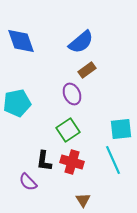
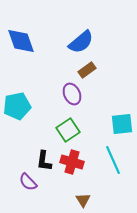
cyan pentagon: moved 3 px down
cyan square: moved 1 px right, 5 px up
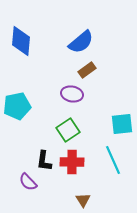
blue diamond: rotated 24 degrees clockwise
purple ellipse: rotated 55 degrees counterclockwise
red cross: rotated 15 degrees counterclockwise
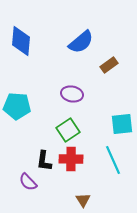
brown rectangle: moved 22 px right, 5 px up
cyan pentagon: rotated 16 degrees clockwise
red cross: moved 1 px left, 3 px up
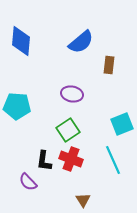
brown rectangle: rotated 48 degrees counterclockwise
cyan square: rotated 15 degrees counterclockwise
red cross: rotated 20 degrees clockwise
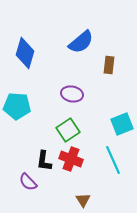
blue diamond: moved 4 px right, 12 px down; rotated 12 degrees clockwise
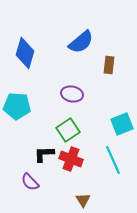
black L-shape: moved 7 px up; rotated 80 degrees clockwise
purple semicircle: moved 2 px right
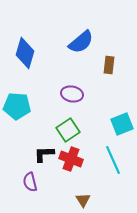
purple semicircle: rotated 30 degrees clockwise
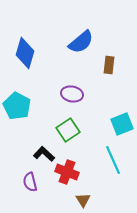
cyan pentagon: rotated 24 degrees clockwise
black L-shape: rotated 45 degrees clockwise
red cross: moved 4 px left, 13 px down
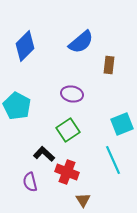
blue diamond: moved 7 px up; rotated 28 degrees clockwise
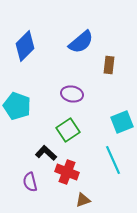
cyan pentagon: rotated 8 degrees counterclockwise
cyan square: moved 2 px up
black L-shape: moved 2 px right, 1 px up
brown triangle: rotated 42 degrees clockwise
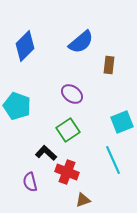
purple ellipse: rotated 25 degrees clockwise
